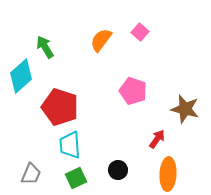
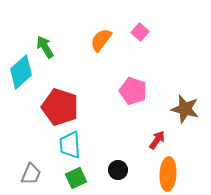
cyan diamond: moved 4 px up
red arrow: moved 1 px down
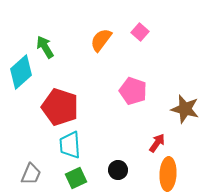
red arrow: moved 3 px down
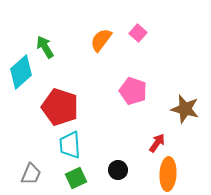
pink square: moved 2 px left, 1 px down
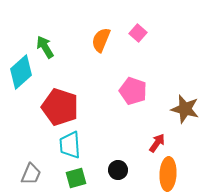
orange semicircle: rotated 15 degrees counterclockwise
green square: rotated 10 degrees clockwise
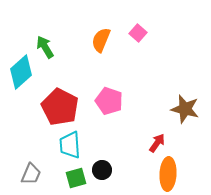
pink pentagon: moved 24 px left, 10 px down
red pentagon: rotated 9 degrees clockwise
black circle: moved 16 px left
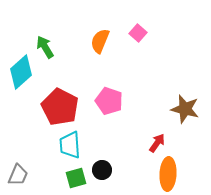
orange semicircle: moved 1 px left, 1 px down
gray trapezoid: moved 13 px left, 1 px down
